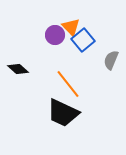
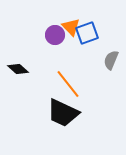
blue square: moved 4 px right, 7 px up; rotated 20 degrees clockwise
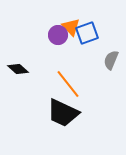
purple circle: moved 3 px right
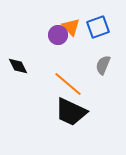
blue square: moved 11 px right, 6 px up
gray semicircle: moved 8 px left, 5 px down
black diamond: moved 3 px up; rotated 20 degrees clockwise
orange line: rotated 12 degrees counterclockwise
black trapezoid: moved 8 px right, 1 px up
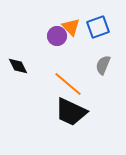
purple circle: moved 1 px left, 1 px down
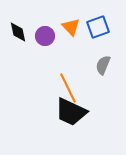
purple circle: moved 12 px left
black diamond: moved 34 px up; rotated 15 degrees clockwise
orange line: moved 4 px down; rotated 24 degrees clockwise
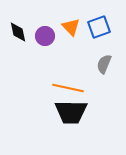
blue square: moved 1 px right
gray semicircle: moved 1 px right, 1 px up
orange line: rotated 52 degrees counterclockwise
black trapezoid: rotated 24 degrees counterclockwise
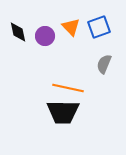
black trapezoid: moved 8 px left
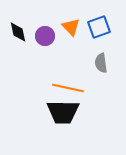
gray semicircle: moved 3 px left, 1 px up; rotated 30 degrees counterclockwise
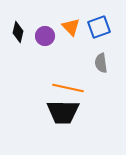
black diamond: rotated 25 degrees clockwise
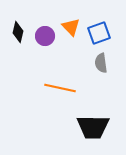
blue square: moved 6 px down
orange line: moved 8 px left
black trapezoid: moved 30 px right, 15 px down
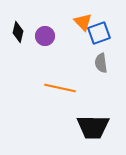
orange triangle: moved 12 px right, 5 px up
